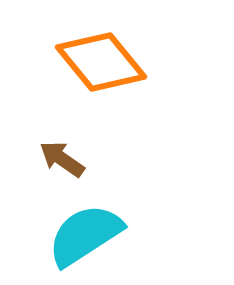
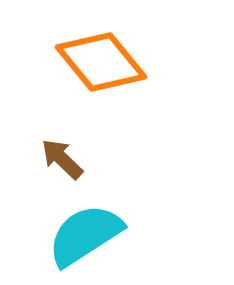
brown arrow: rotated 9 degrees clockwise
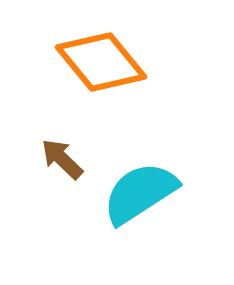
cyan semicircle: moved 55 px right, 42 px up
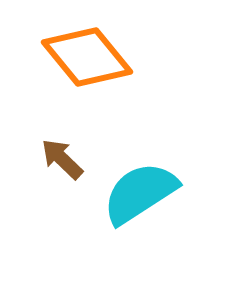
orange diamond: moved 14 px left, 5 px up
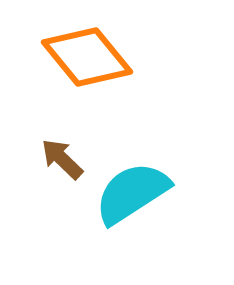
cyan semicircle: moved 8 px left
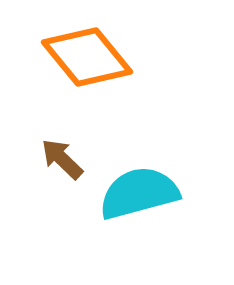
cyan semicircle: moved 7 px right; rotated 18 degrees clockwise
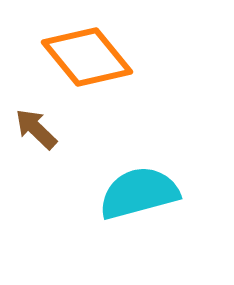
brown arrow: moved 26 px left, 30 px up
